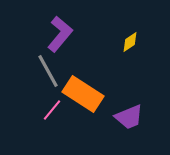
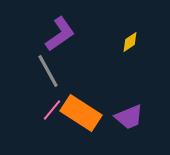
purple L-shape: rotated 15 degrees clockwise
orange rectangle: moved 2 px left, 19 px down
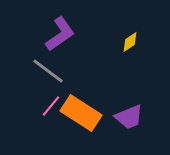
gray line: rotated 24 degrees counterclockwise
pink line: moved 1 px left, 4 px up
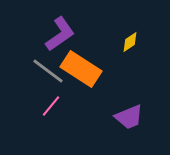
orange rectangle: moved 44 px up
